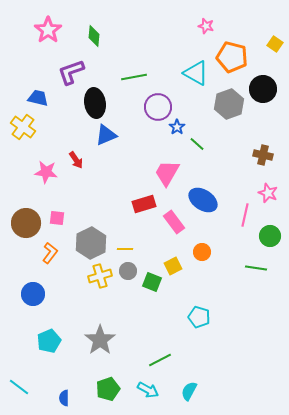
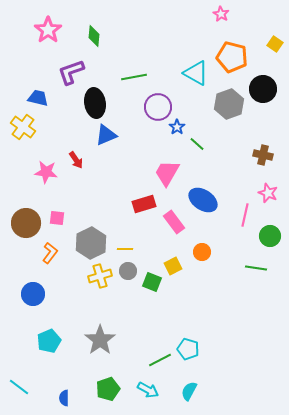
pink star at (206, 26): moved 15 px right, 12 px up; rotated 14 degrees clockwise
cyan pentagon at (199, 317): moved 11 px left, 32 px down
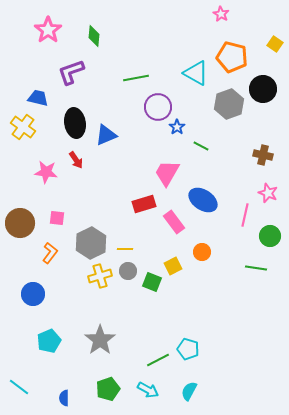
green line at (134, 77): moved 2 px right, 1 px down
black ellipse at (95, 103): moved 20 px left, 20 px down
green line at (197, 144): moved 4 px right, 2 px down; rotated 14 degrees counterclockwise
brown circle at (26, 223): moved 6 px left
green line at (160, 360): moved 2 px left
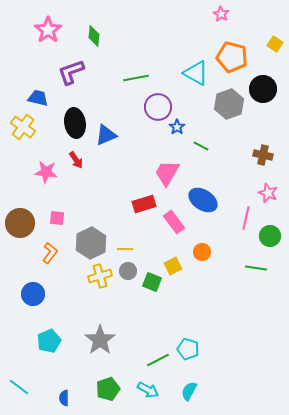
pink line at (245, 215): moved 1 px right, 3 px down
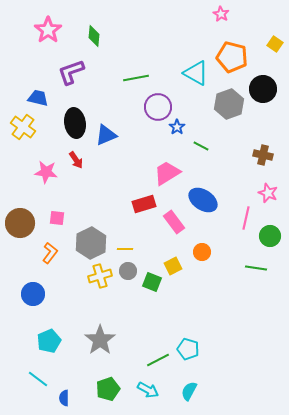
pink trapezoid at (167, 173): rotated 28 degrees clockwise
cyan line at (19, 387): moved 19 px right, 8 px up
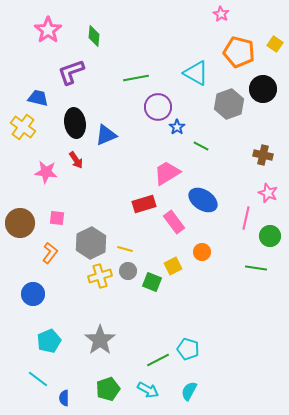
orange pentagon at (232, 57): moved 7 px right, 5 px up
yellow line at (125, 249): rotated 14 degrees clockwise
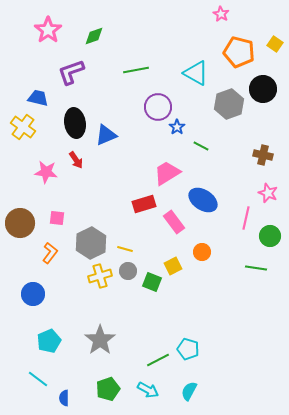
green diamond at (94, 36): rotated 65 degrees clockwise
green line at (136, 78): moved 8 px up
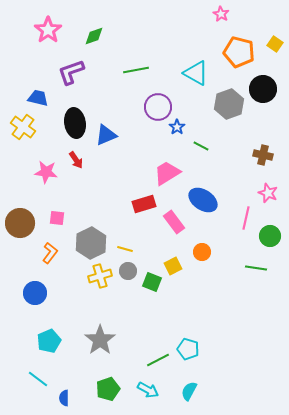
blue circle at (33, 294): moved 2 px right, 1 px up
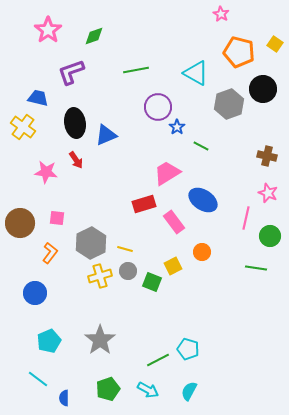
brown cross at (263, 155): moved 4 px right, 1 px down
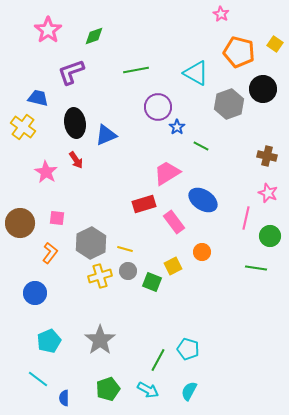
pink star at (46, 172): rotated 25 degrees clockwise
green line at (158, 360): rotated 35 degrees counterclockwise
